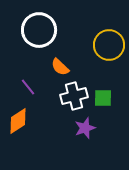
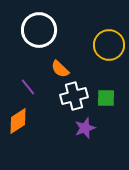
orange semicircle: moved 2 px down
green square: moved 3 px right
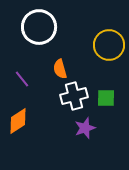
white circle: moved 3 px up
orange semicircle: rotated 30 degrees clockwise
purple line: moved 6 px left, 8 px up
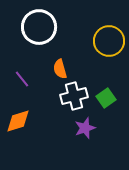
yellow circle: moved 4 px up
green square: rotated 36 degrees counterclockwise
orange diamond: rotated 16 degrees clockwise
